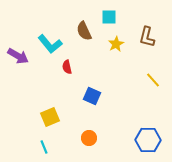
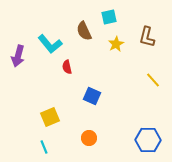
cyan square: rotated 14 degrees counterclockwise
purple arrow: rotated 75 degrees clockwise
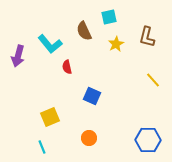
cyan line: moved 2 px left
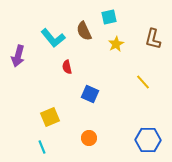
brown L-shape: moved 6 px right, 2 px down
cyan L-shape: moved 3 px right, 6 px up
yellow line: moved 10 px left, 2 px down
blue square: moved 2 px left, 2 px up
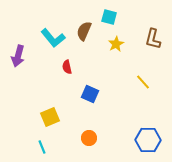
cyan square: rotated 28 degrees clockwise
brown semicircle: rotated 48 degrees clockwise
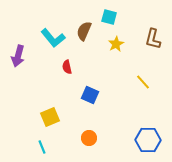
blue square: moved 1 px down
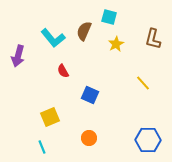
red semicircle: moved 4 px left, 4 px down; rotated 16 degrees counterclockwise
yellow line: moved 1 px down
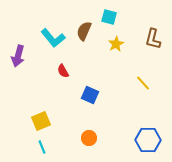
yellow square: moved 9 px left, 4 px down
